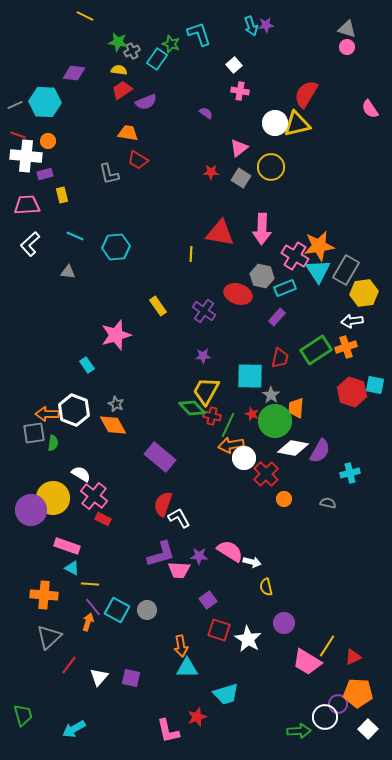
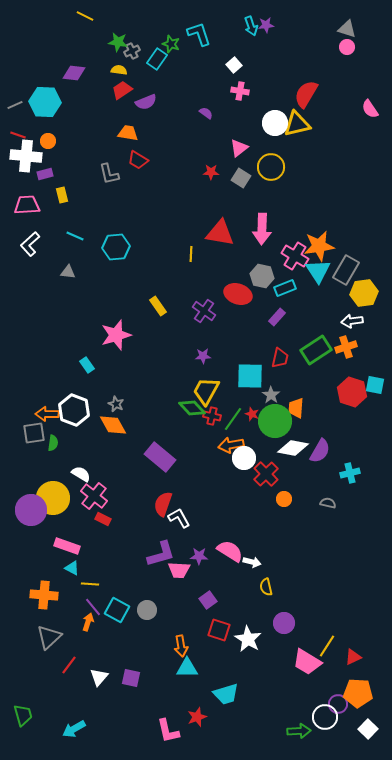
green line at (228, 425): moved 5 px right, 6 px up; rotated 10 degrees clockwise
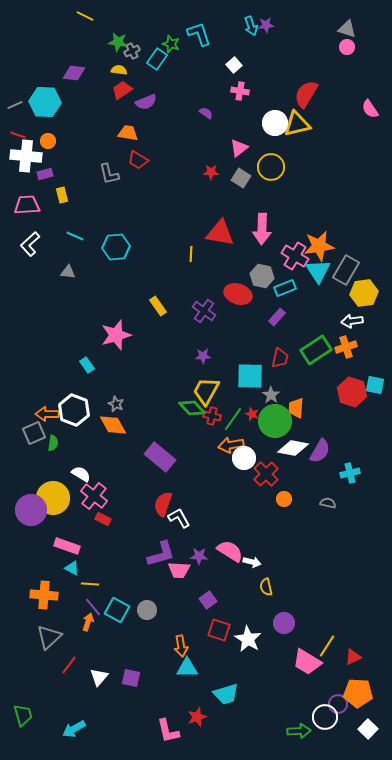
gray square at (34, 433): rotated 15 degrees counterclockwise
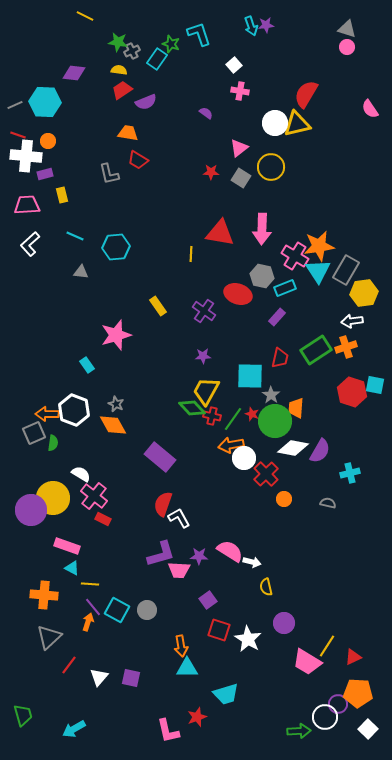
gray triangle at (68, 272): moved 13 px right
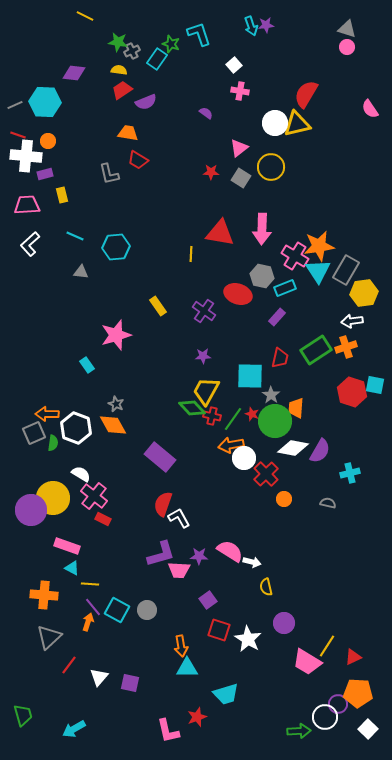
white hexagon at (74, 410): moved 2 px right, 18 px down
purple square at (131, 678): moved 1 px left, 5 px down
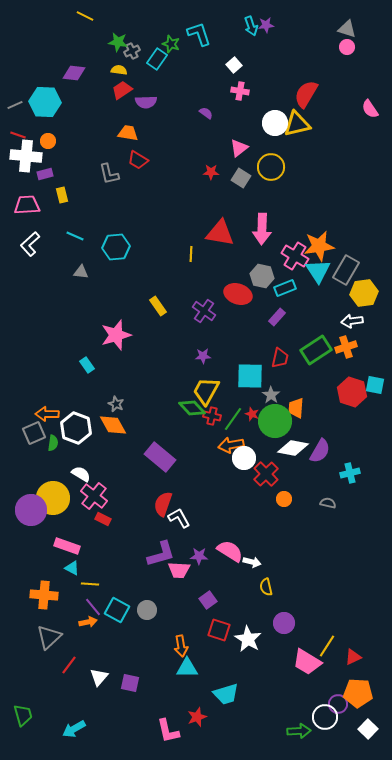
purple semicircle at (146, 102): rotated 20 degrees clockwise
orange arrow at (88, 622): rotated 60 degrees clockwise
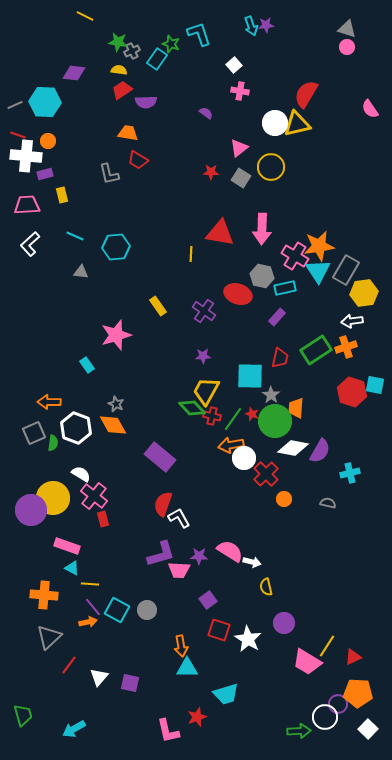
cyan rectangle at (285, 288): rotated 10 degrees clockwise
orange arrow at (47, 414): moved 2 px right, 12 px up
red rectangle at (103, 519): rotated 49 degrees clockwise
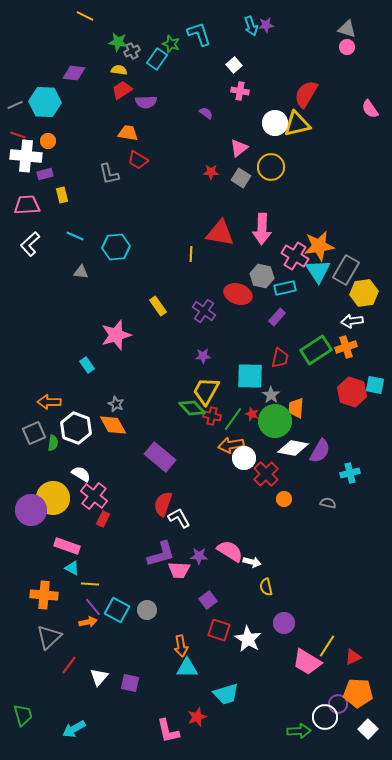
red rectangle at (103, 519): rotated 42 degrees clockwise
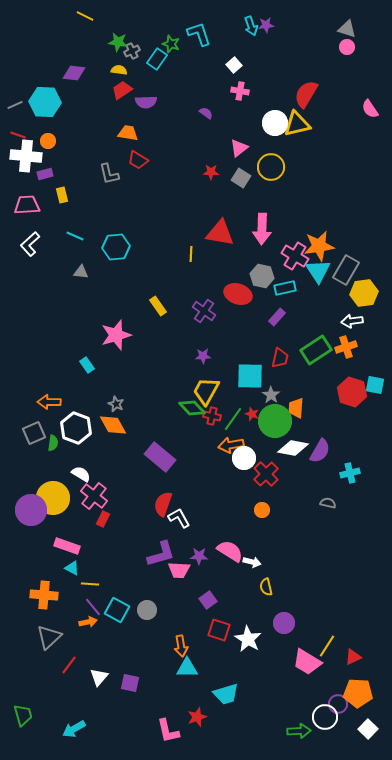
orange circle at (284, 499): moved 22 px left, 11 px down
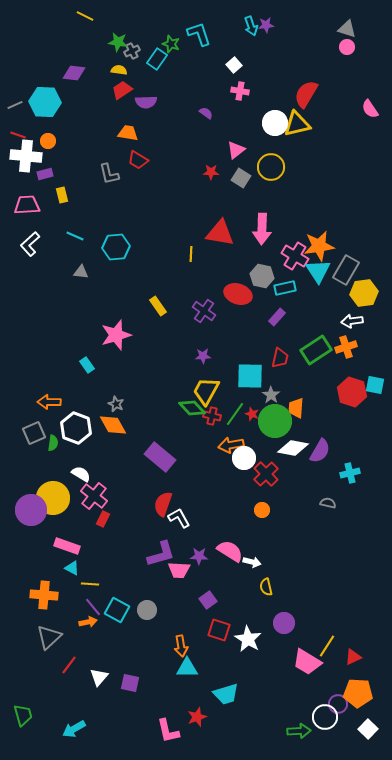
pink triangle at (239, 148): moved 3 px left, 2 px down
green line at (233, 419): moved 2 px right, 5 px up
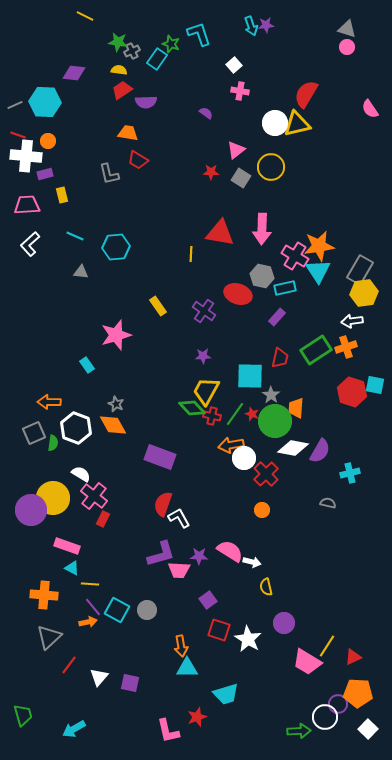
gray rectangle at (346, 270): moved 14 px right
purple rectangle at (160, 457): rotated 20 degrees counterclockwise
